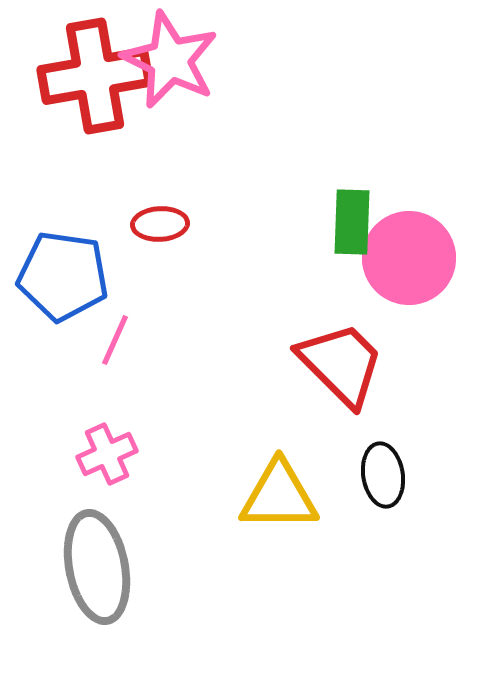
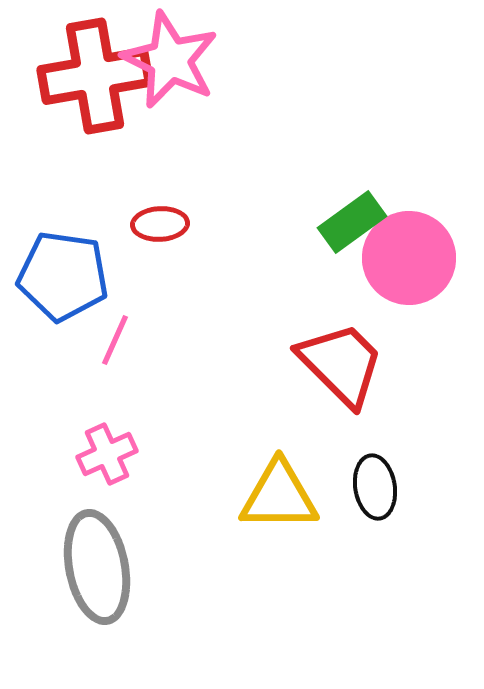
green rectangle: rotated 52 degrees clockwise
black ellipse: moved 8 px left, 12 px down
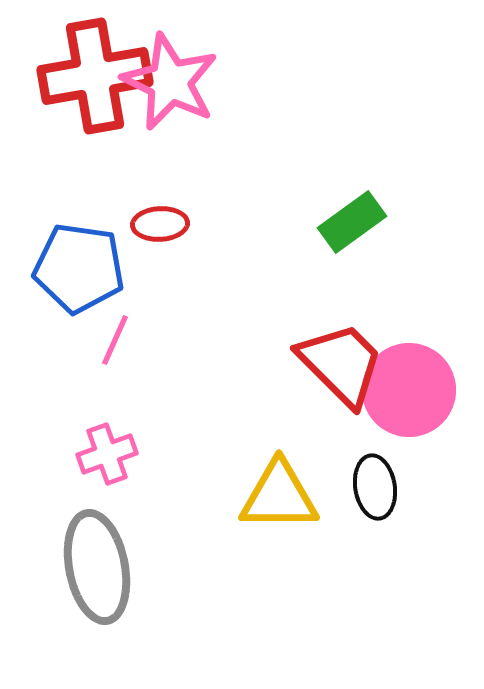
pink star: moved 22 px down
pink circle: moved 132 px down
blue pentagon: moved 16 px right, 8 px up
pink cross: rotated 4 degrees clockwise
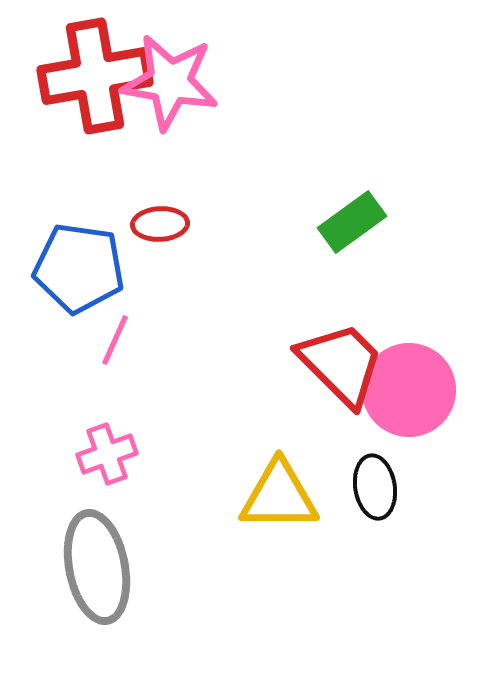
pink star: rotated 16 degrees counterclockwise
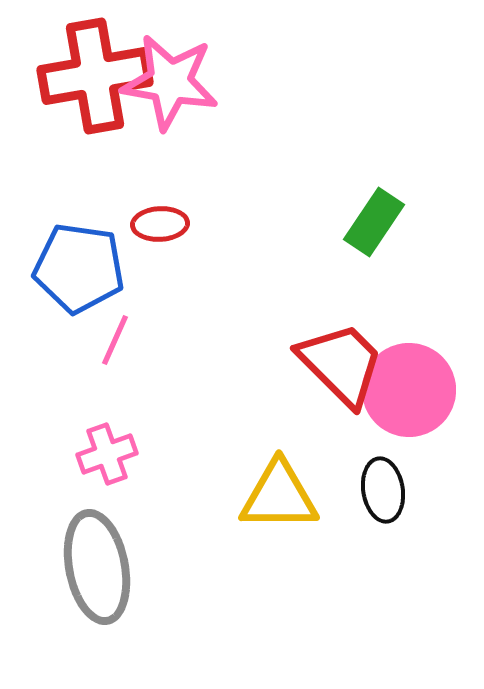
green rectangle: moved 22 px right; rotated 20 degrees counterclockwise
black ellipse: moved 8 px right, 3 px down
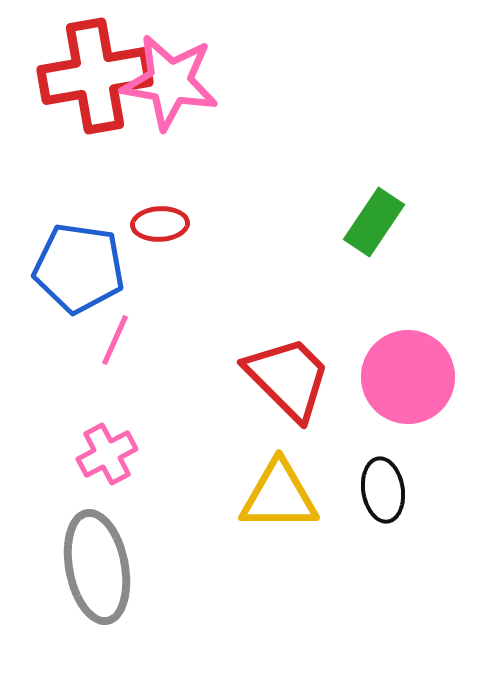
red trapezoid: moved 53 px left, 14 px down
pink circle: moved 1 px left, 13 px up
pink cross: rotated 8 degrees counterclockwise
